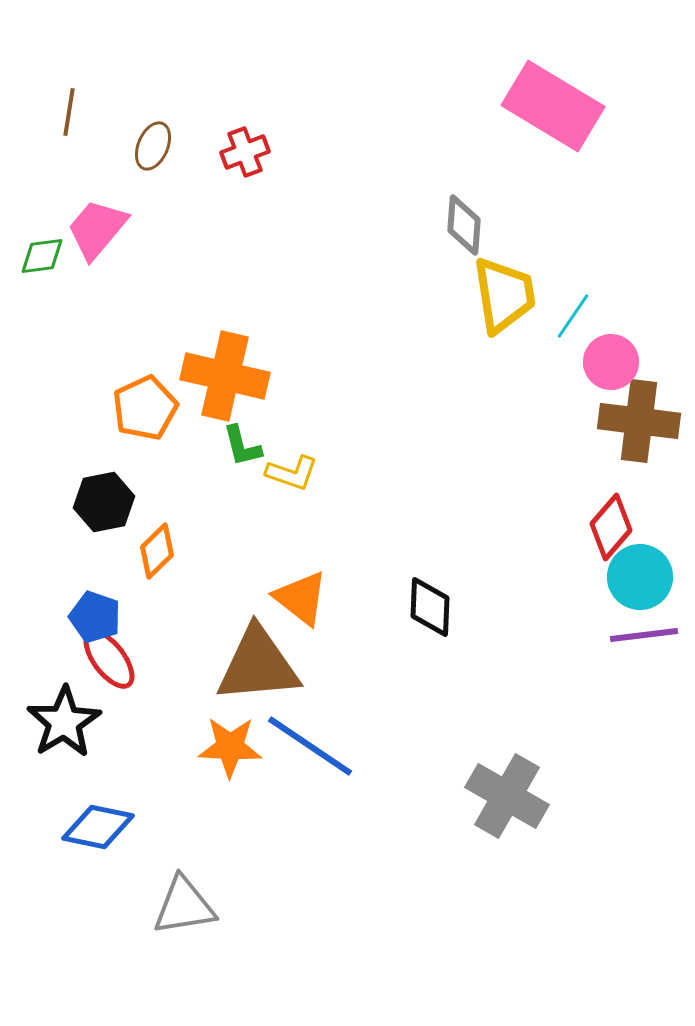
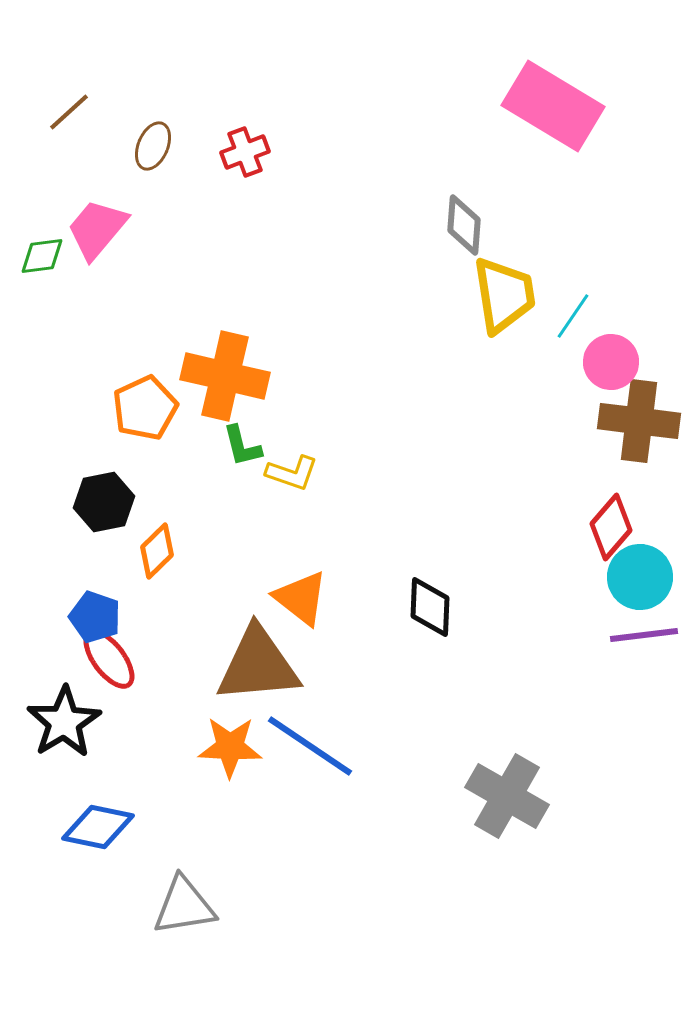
brown line: rotated 39 degrees clockwise
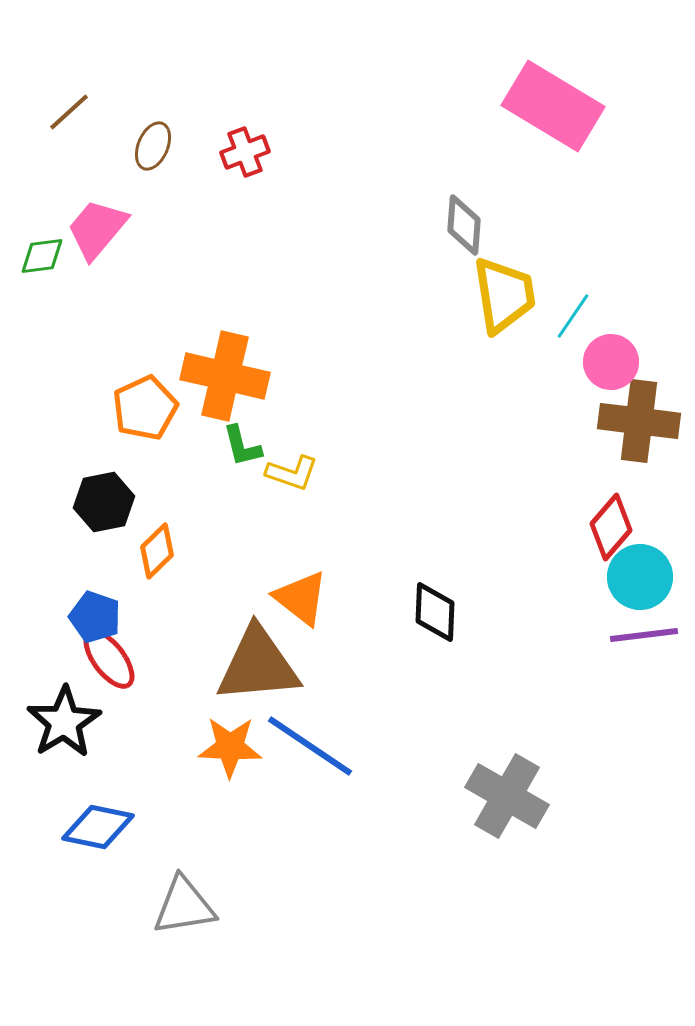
black diamond: moved 5 px right, 5 px down
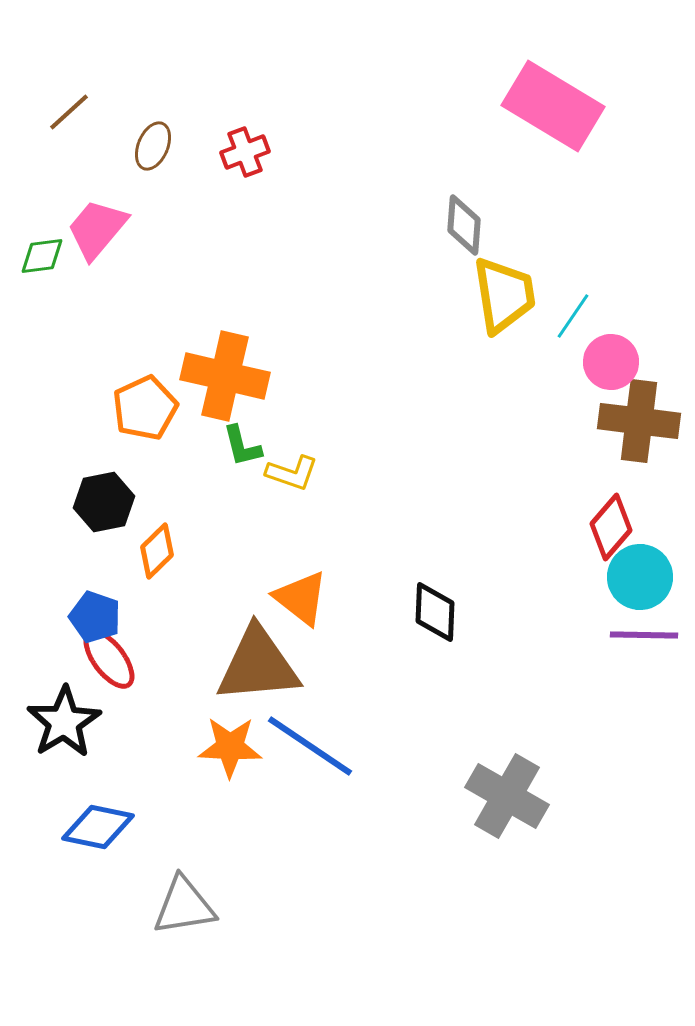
purple line: rotated 8 degrees clockwise
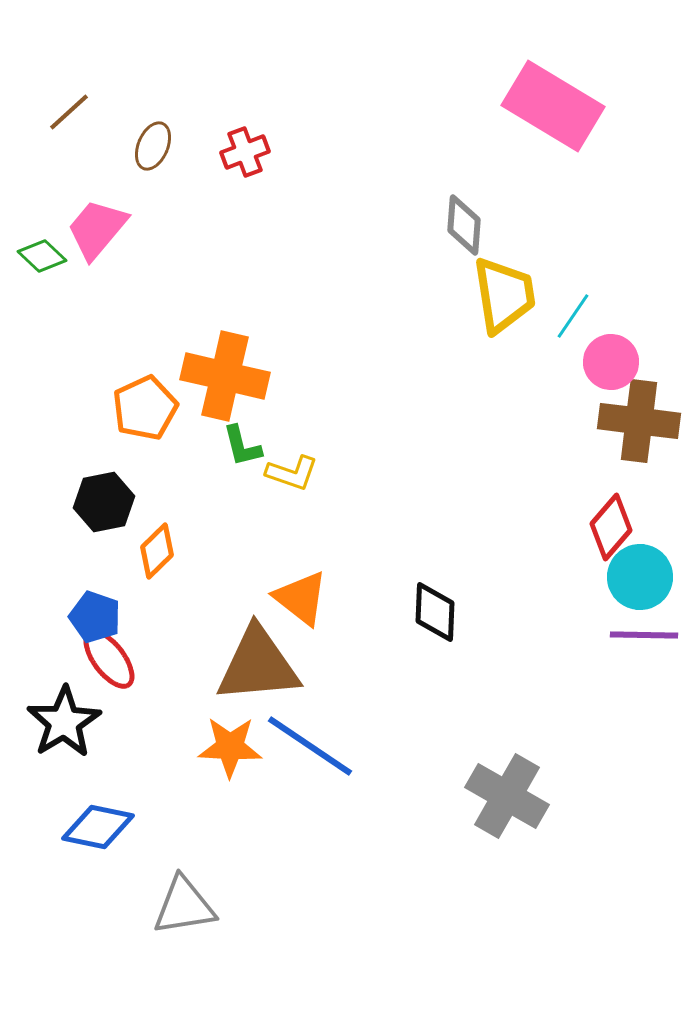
green diamond: rotated 51 degrees clockwise
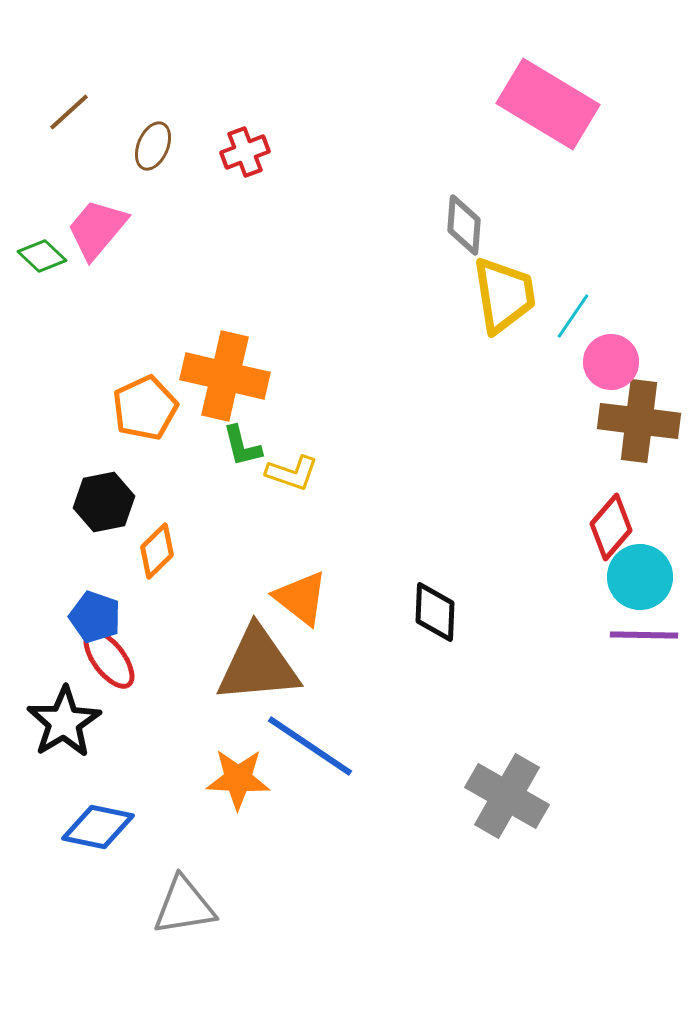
pink rectangle: moved 5 px left, 2 px up
orange star: moved 8 px right, 32 px down
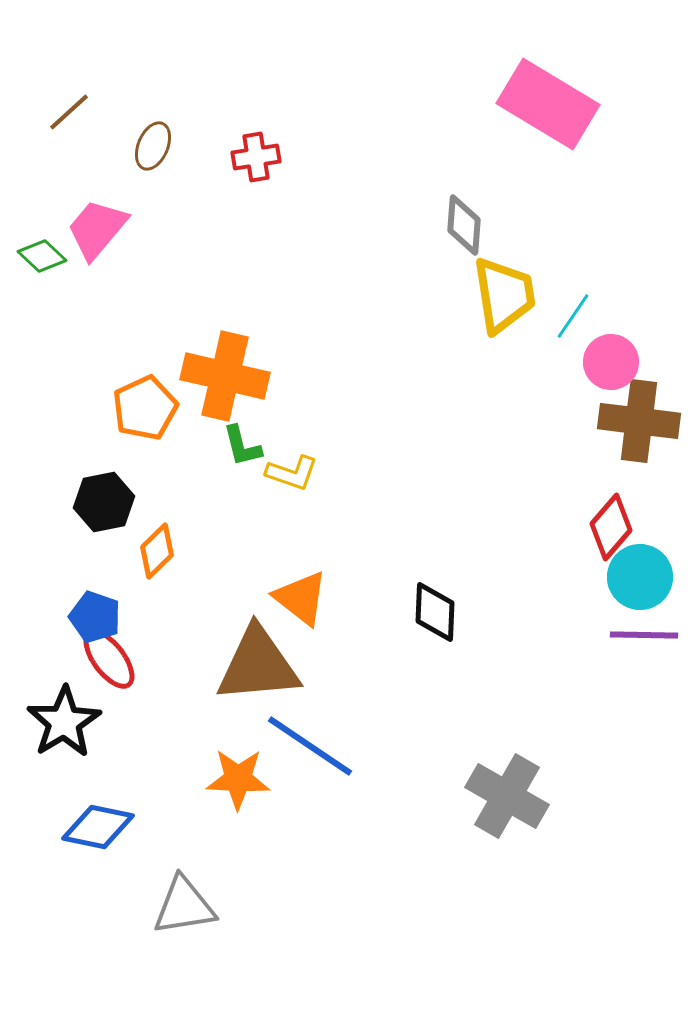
red cross: moved 11 px right, 5 px down; rotated 12 degrees clockwise
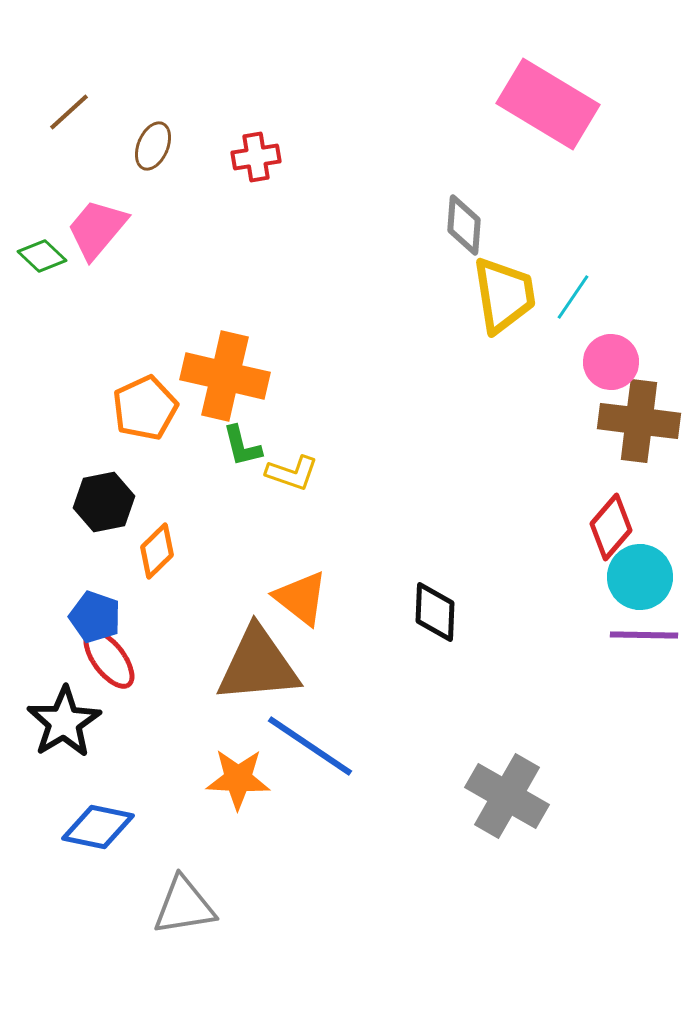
cyan line: moved 19 px up
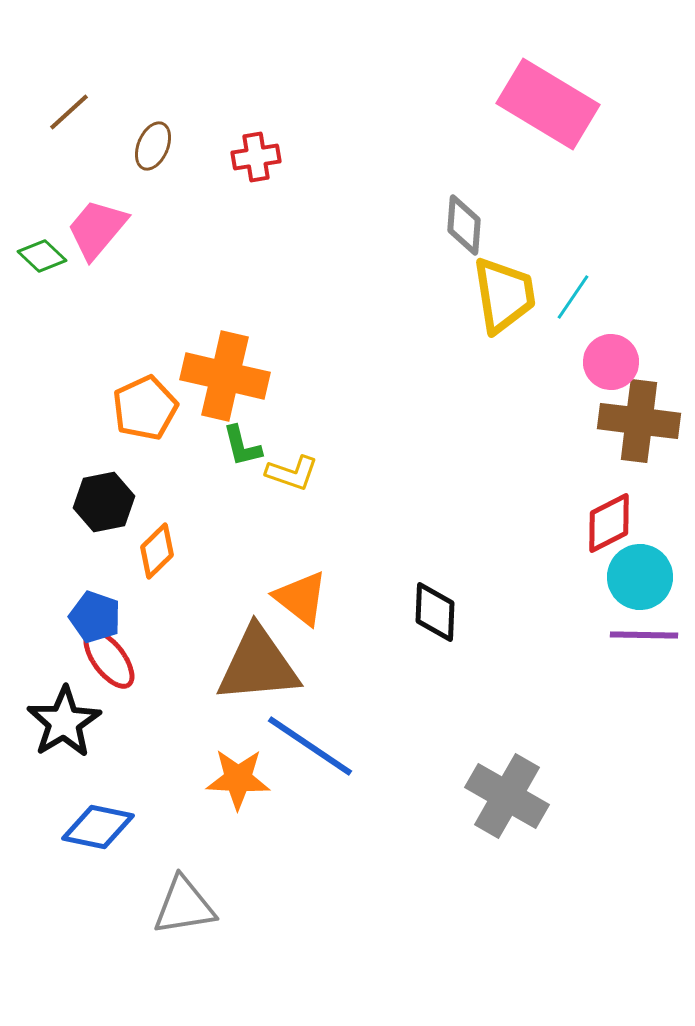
red diamond: moved 2 px left, 4 px up; rotated 22 degrees clockwise
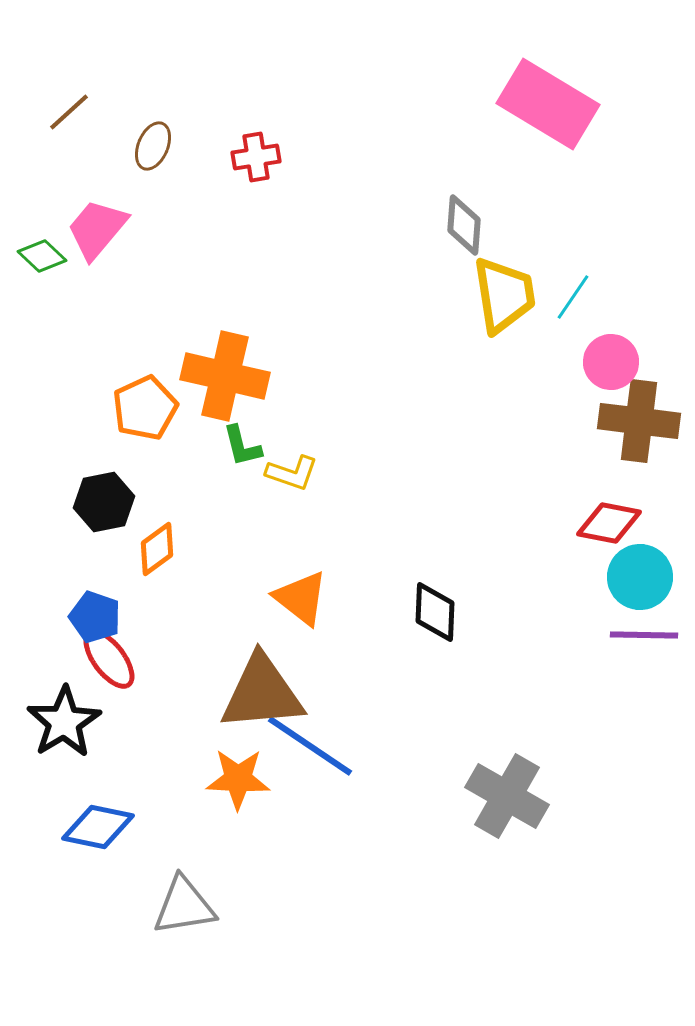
red diamond: rotated 38 degrees clockwise
orange diamond: moved 2 px up; rotated 8 degrees clockwise
brown triangle: moved 4 px right, 28 px down
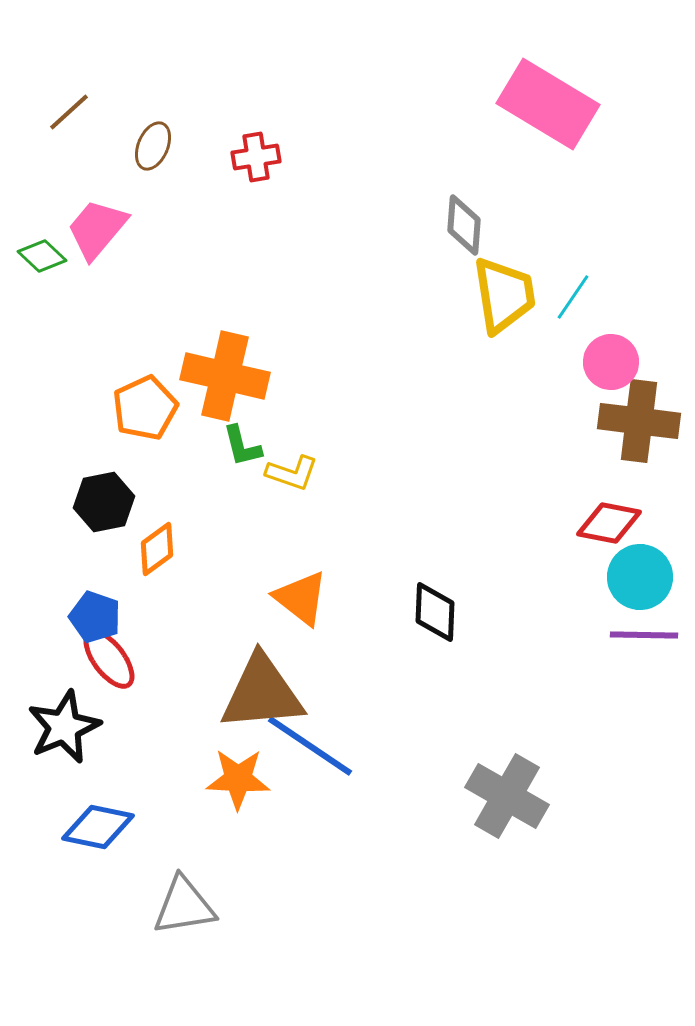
black star: moved 5 px down; rotated 8 degrees clockwise
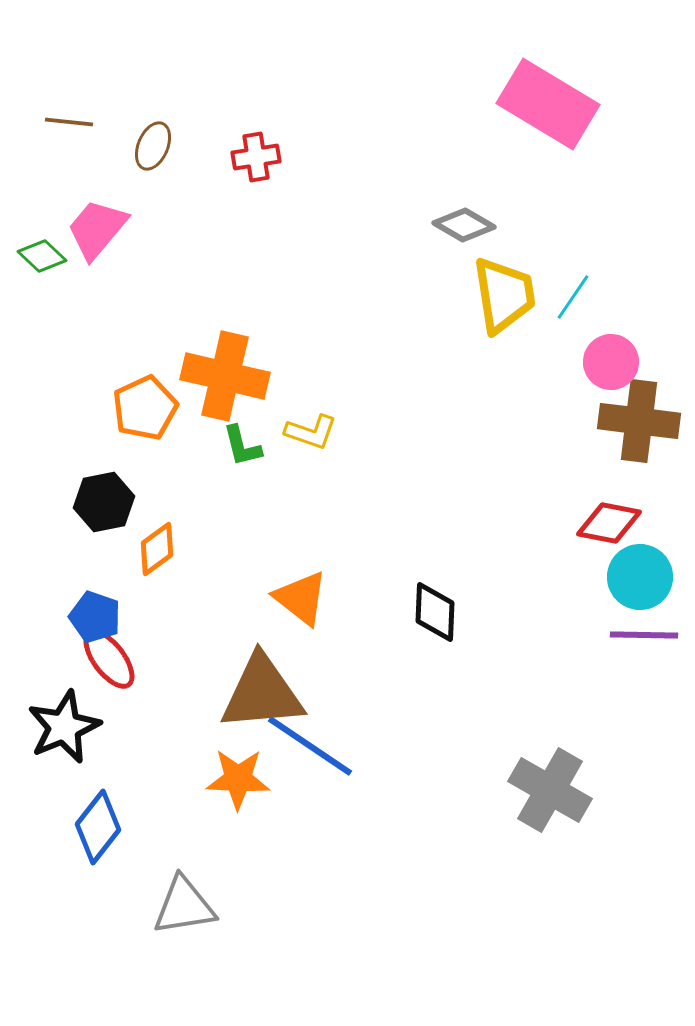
brown line: moved 10 px down; rotated 48 degrees clockwise
gray diamond: rotated 64 degrees counterclockwise
yellow L-shape: moved 19 px right, 41 px up
gray cross: moved 43 px right, 6 px up
blue diamond: rotated 64 degrees counterclockwise
